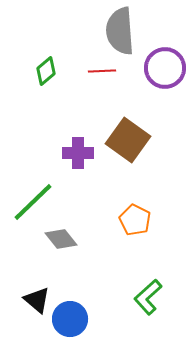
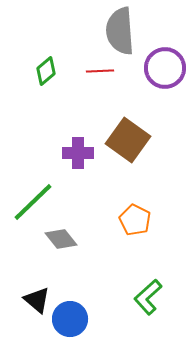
red line: moved 2 px left
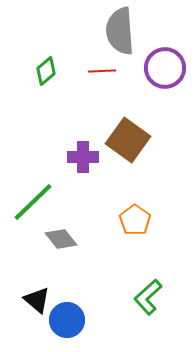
red line: moved 2 px right
purple cross: moved 5 px right, 4 px down
orange pentagon: rotated 8 degrees clockwise
blue circle: moved 3 px left, 1 px down
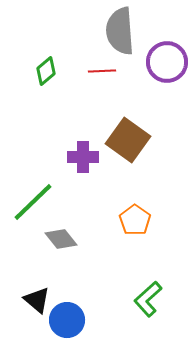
purple circle: moved 2 px right, 6 px up
green L-shape: moved 2 px down
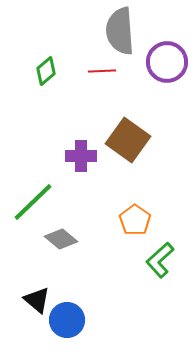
purple cross: moved 2 px left, 1 px up
gray diamond: rotated 12 degrees counterclockwise
green L-shape: moved 12 px right, 39 px up
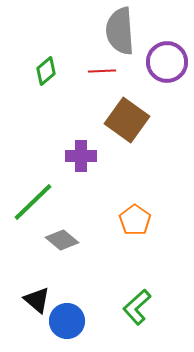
brown square: moved 1 px left, 20 px up
gray diamond: moved 1 px right, 1 px down
green L-shape: moved 23 px left, 47 px down
blue circle: moved 1 px down
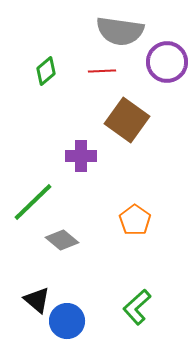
gray semicircle: rotated 78 degrees counterclockwise
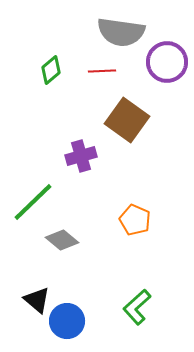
gray semicircle: moved 1 px right, 1 px down
green diamond: moved 5 px right, 1 px up
purple cross: rotated 16 degrees counterclockwise
orange pentagon: rotated 12 degrees counterclockwise
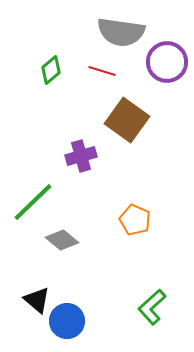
red line: rotated 20 degrees clockwise
green L-shape: moved 15 px right
